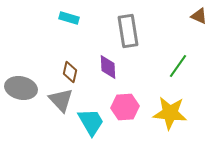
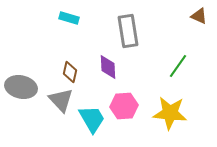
gray ellipse: moved 1 px up
pink hexagon: moved 1 px left, 1 px up
cyan trapezoid: moved 1 px right, 3 px up
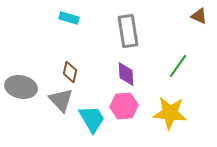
purple diamond: moved 18 px right, 7 px down
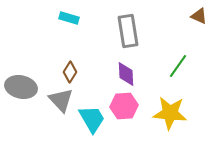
brown diamond: rotated 20 degrees clockwise
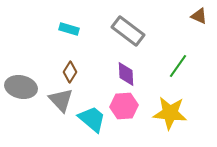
cyan rectangle: moved 11 px down
gray rectangle: rotated 44 degrees counterclockwise
cyan trapezoid: rotated 20 degrees counterclockwise
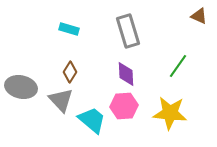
gray rectangle: rotated 36 degrees clockwise
cyan trapezoid: moved 1 px down
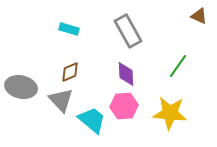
gray rectangle: rotated 12 degrees counterclockwise
brown diamond: rotated 35 degrees clockwise
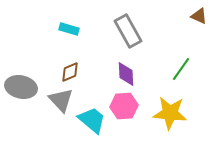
green line: moved 3 px right, 3 px down
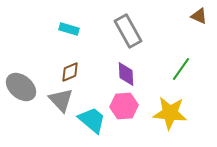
gray ellipse: rotated 28 degrees clockwise
